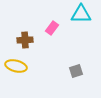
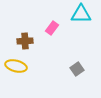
brown cross: moved 1 px down
gray square: moved 1 px right, 2 px up; rotated 16 degrees counterclockwise
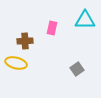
cyan triangle: moved 4 px right, 6 px down
pink rectangle: rotated 24 degrees counterclockwise
yellow ellipse: moved 3 px up
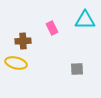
pink rectangle: rotated 40 degrees counterclockwise
brown cross: moved 2 px left
gray square: rotated 32 degrees clockwise
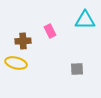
pink rectangle: moved 2 px left, 3 px down
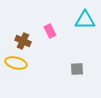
brown cross: rotated 28 degrees clockwise
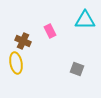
yellow ellipse: rotated 65 degrees clockwise
gray square: rotated 24 degrees clockwise
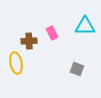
cyan triangle: moved 6 px down
pink rectangle: moved 2 px right, 2 px down
brown cross: moved 6 px right; rotated 28 degrees counterclockwise
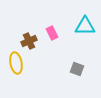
brown cross: rotated 21 degrees counterclockwise
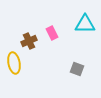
cyan triangle: moved 2 px up
yellow ellipse: moved 2 px left
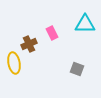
brown cross: moved 3 px down
